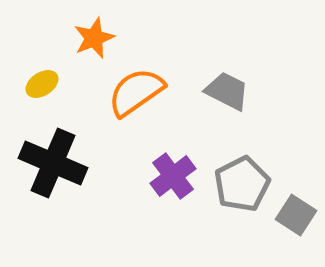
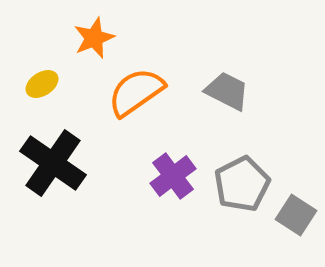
black cross: rotated 12 degrees clockwise
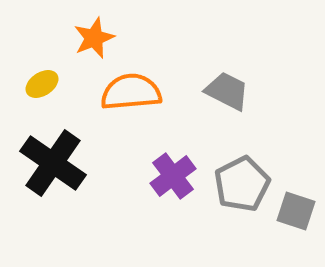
orange semicircle: moved 5 px left; rotated 30 degrees clockwise
gray square: moved 4 px up; rotated 15 degrees counterclockwise
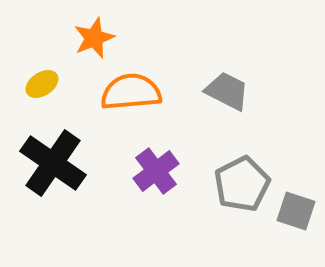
purple cross: moved 17 px left, 5 px up
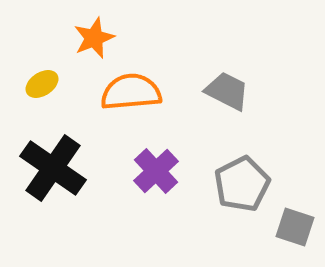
black cross: moved 5 px down
purple cross: rotated 6 degrees counterclockwise
gray square: moved 1 px left, 16 px down
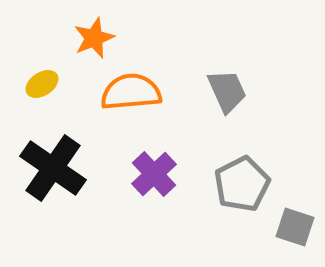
gray trapezoid: rotated 39 degrees clockwise
purple cross: moved 2 px left, 3 px down
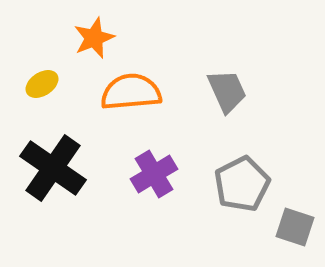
purple cross: rotated 12 degrees clockwise
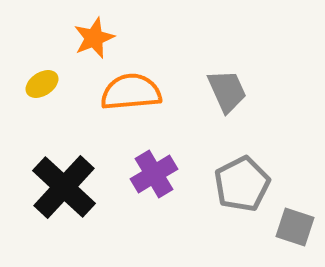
black cross: moved 11 px right, 19 px down; rotated 8 degrees clockwise
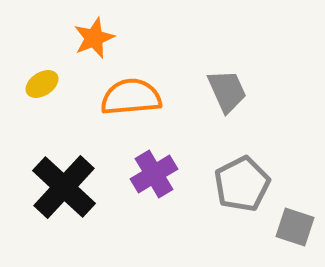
orange semicircle: moved 5 px down
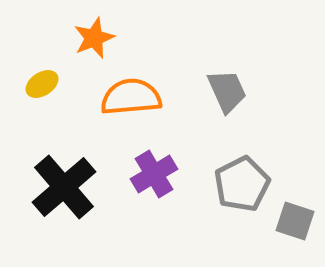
black cross: rotated 6 degrees clockwise
gray square: moved 6 px up
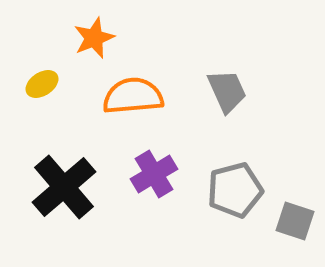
orange semicircle: moved 2 px right, 1 px up
gray pentagon: moved 7 px left, 6 px down; rotated 12 degrees clockwise
